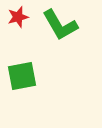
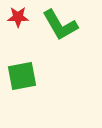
red star: rotated 15 degrees clockwise
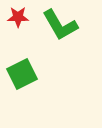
green square: moved 2 px up; rotated 16 degrees counterclockwise
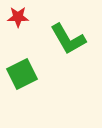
green L-shape: moved 8 px right, 14 px down
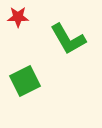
green square: moved 3 px right, 7 px down
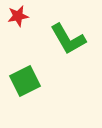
red star: moved 1 px up; rotated 10 degrees counterclockwise
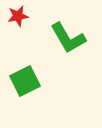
green L-shape: moved 1 px up
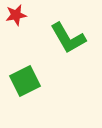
red star: moved 2 px left, 1 px up
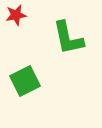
green L-shape: rotated 18 degrees clockwise
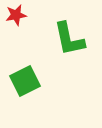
green L-shape: moved 1 px right, 1 px down
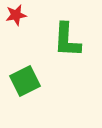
green L-shape: moved 2 px left, 1 px down; rotated 15 degrees clockwise
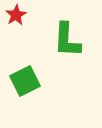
red star: rotated 20 degrees counterclockwise
